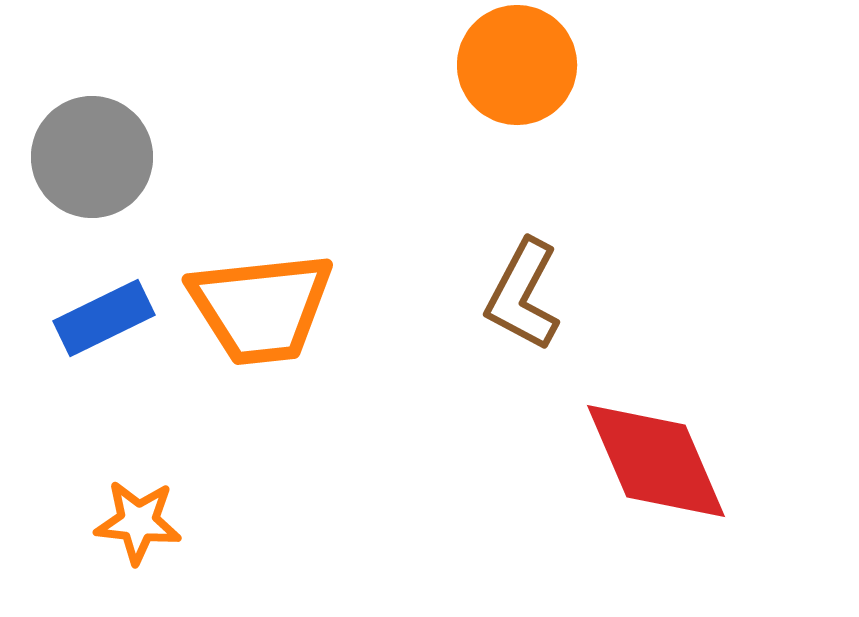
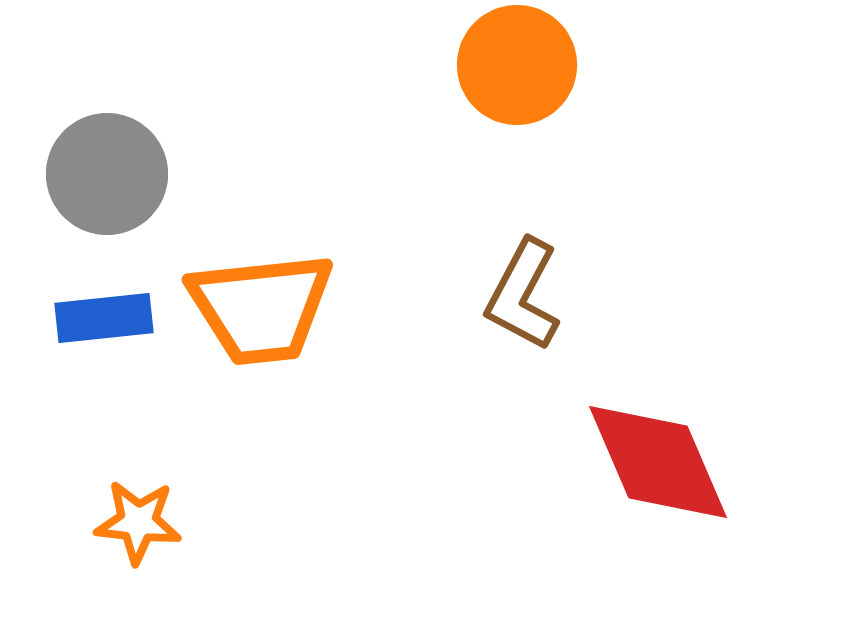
gray circle: moved 15 px right, 17 px down
blue rectangle: rotated 20 degrees clockwise
red diamond: moved 2 px right, 1 px down
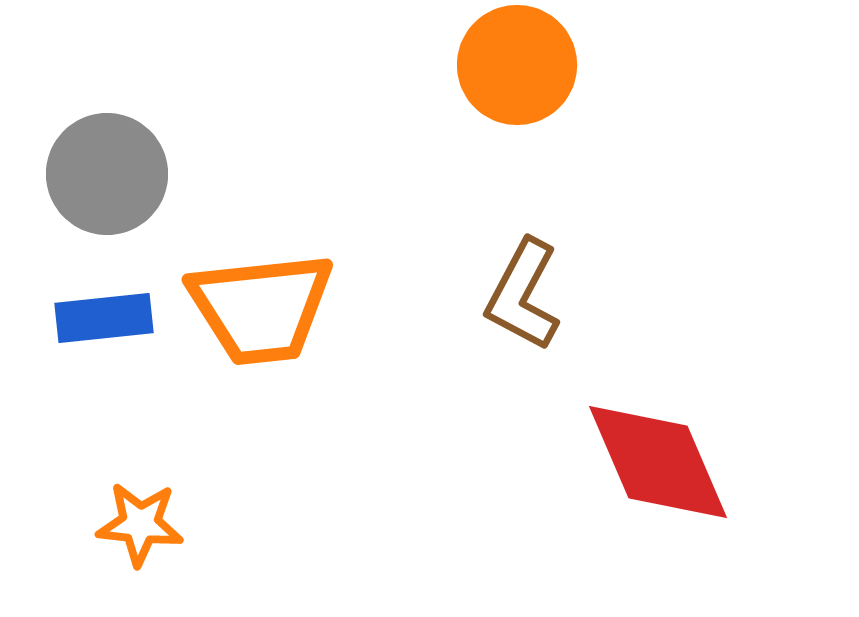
orange star: moved 2 px right, 2 px down
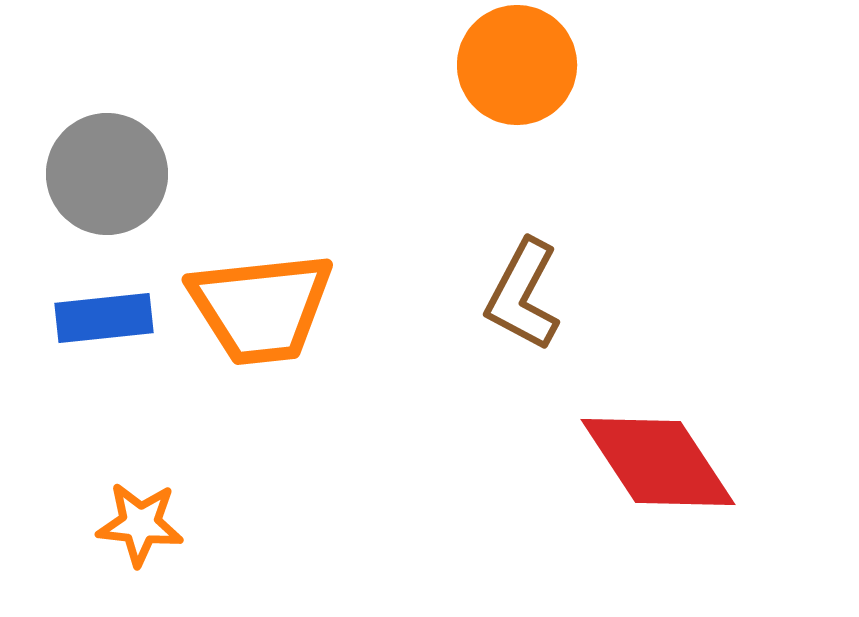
red diamond: rotated 10 degrees counterclockwise
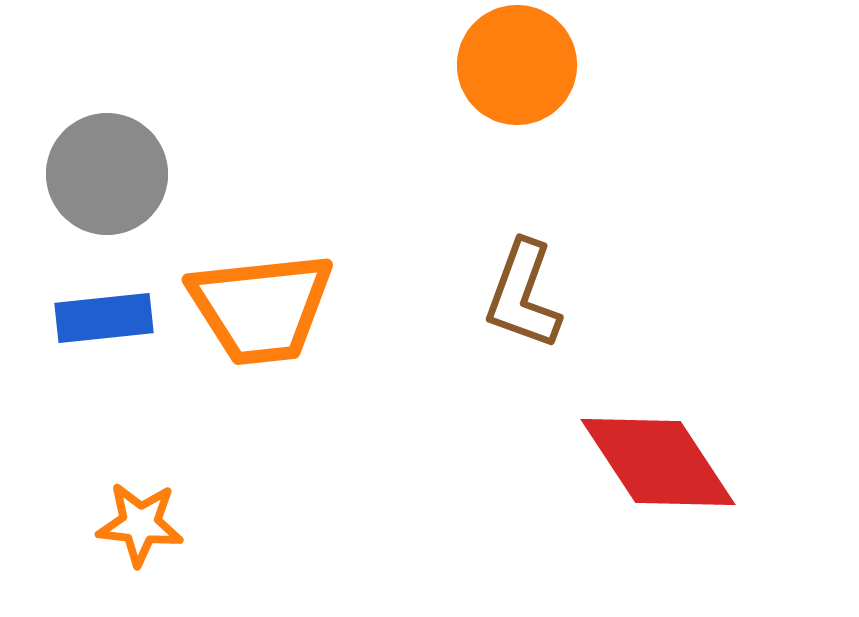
brown L-shape: rotated 8 degrees counterclockwise
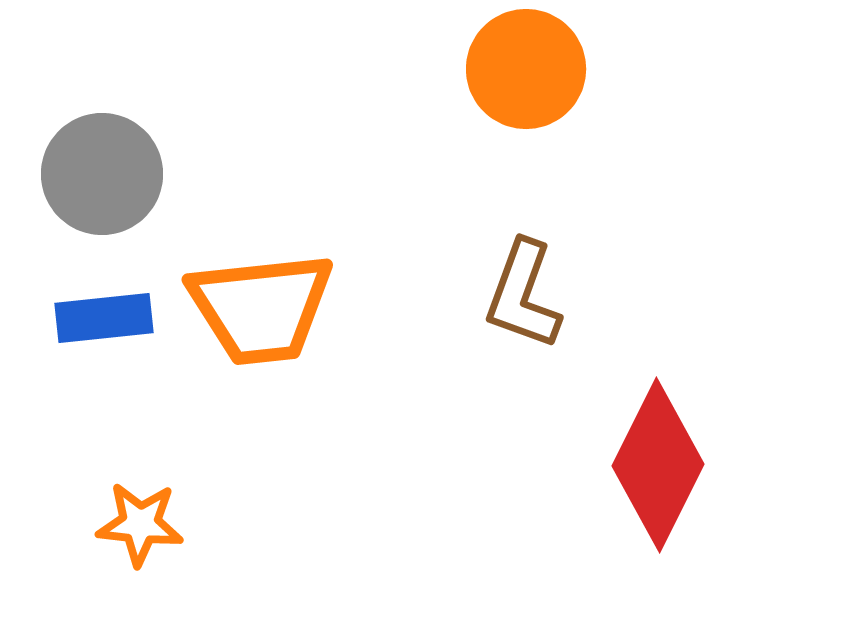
orange circle: moved 9 px right, 4 px down
gray circle: moved 5 px left
red diamond: moved 3 px down; rotated 60 degrees clockwise
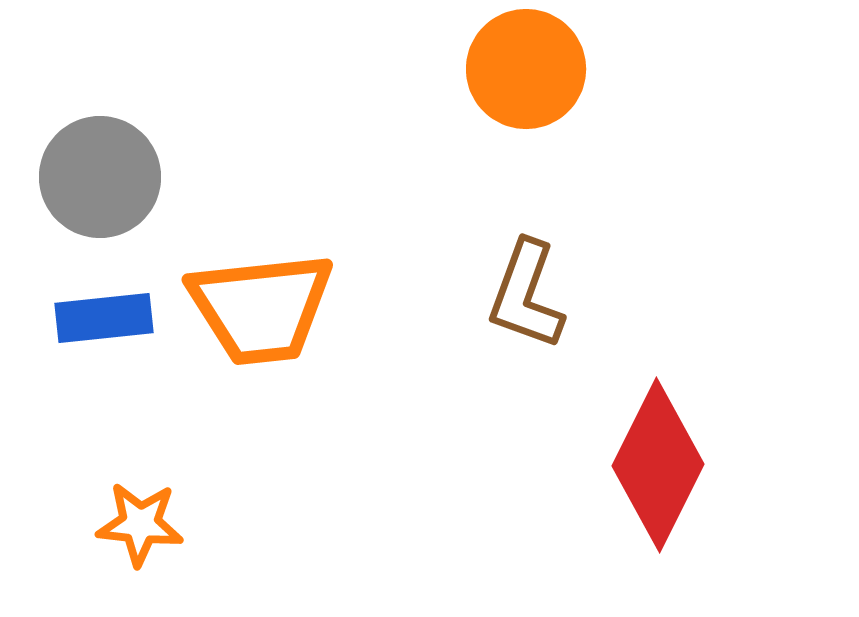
gray circle: moved 2 px left, 3 px down
brown L-shape: moved 3 px right
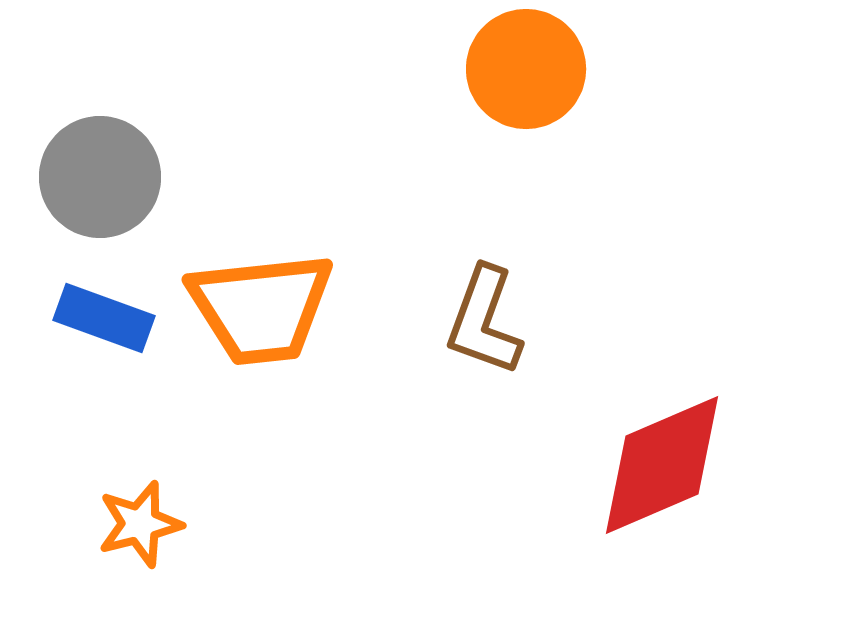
brown L-shape: moved 42 px left, 26 px down
blue rectangle: rotated 26 degrees clockwise
red diamond: moved 4 px right; rotated 40 degrees clockwise
orange star: rotated 20 degrees counterclockwise
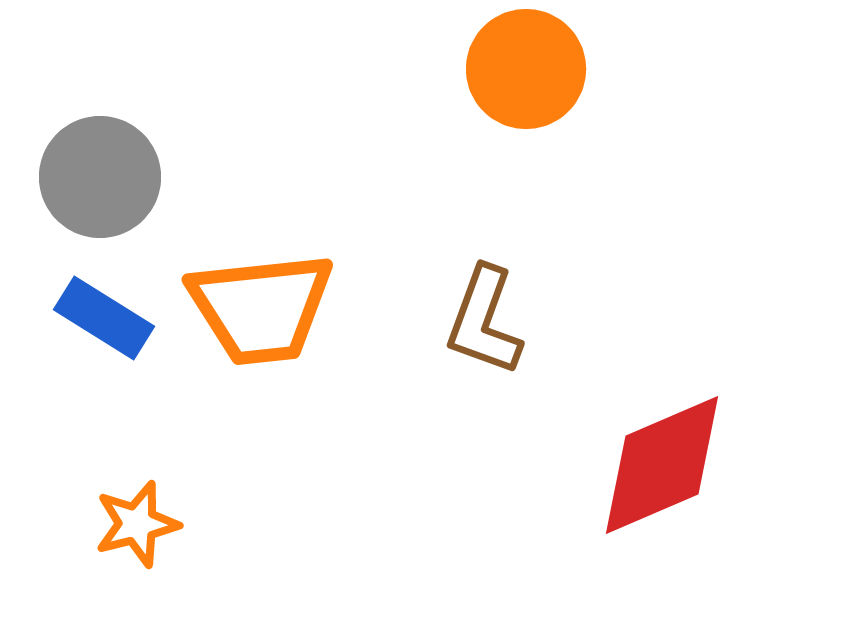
blue rectangle: rotated 12 degrees clockwise
orange star: moved 3 px left
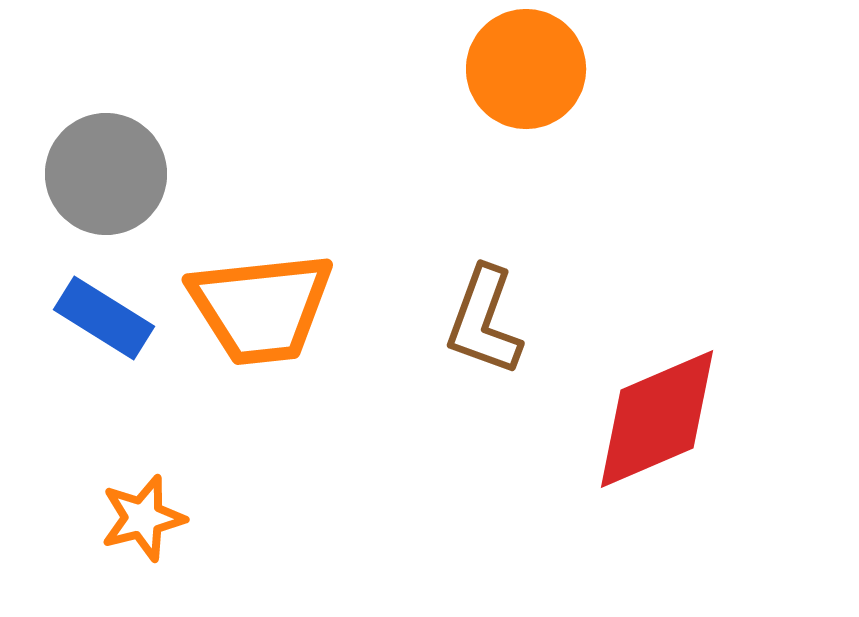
gray circle: moved 6 px right, 3 px up
red diamond: moved 5 px left, 46 px up
orange star: moved 6 px right, 6 px up
